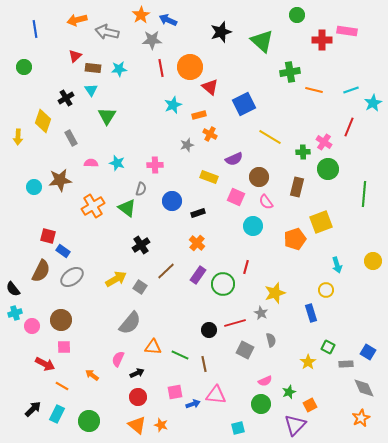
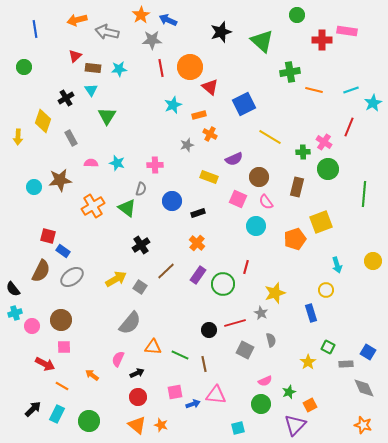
pink square at (236, 197): moved 2 px right, 2 px down
cyan circle at (253, 226): moved 3 px right
orange star at (361, 418): moved 2 px right, 7 px down; rotated 30 degrees counterclockwise
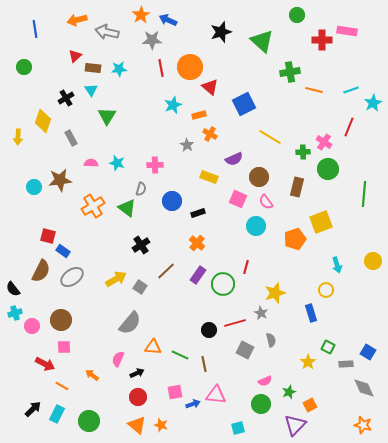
gray star at (187, 145): rotated 24 degrees counterclockwise
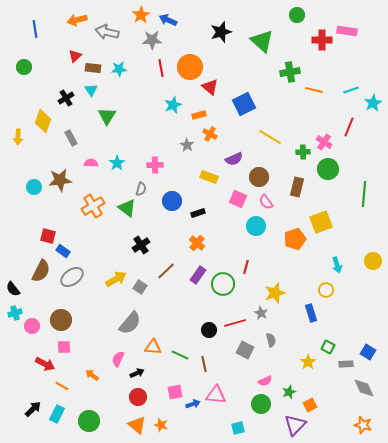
cyan star at (117, 163): rotated 21 degrees clockwise
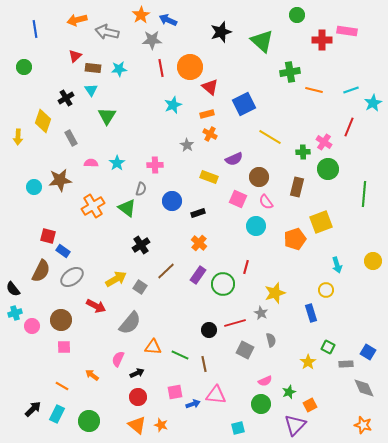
orange rectangle at (199, 115): moved 8 px right, 1 px up
orange cross at (197, 243): moved 2 px right
red arrow at (45, 364): moved 51 px right, 58 px up
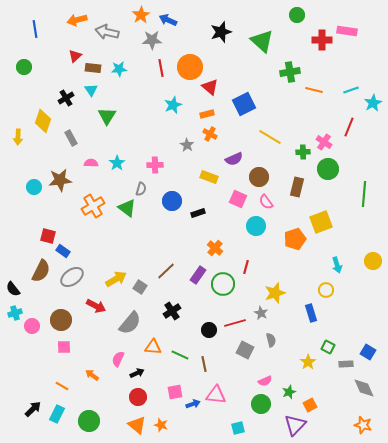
orange cross at (199, 243): moved 16 px right, 5 px down
black cross at (141, 245): moved 31 px right, 66 px down
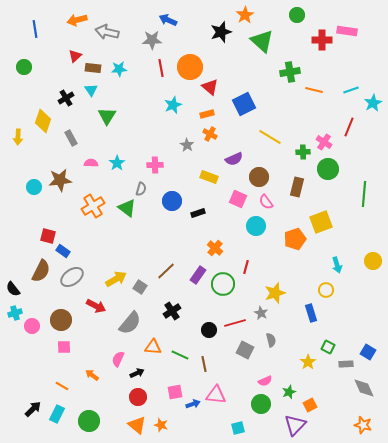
orange star at (141, 15): moved 104 px right
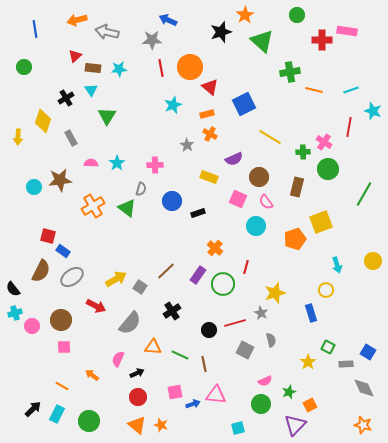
cyan star at (373, 103): moved 8 px down; rotated 24 degrees counterclockwise
red line at (349, 127): rotated 12 degrees counterclockwise
green line at (364, 194): rotated 25 degrees clockwise
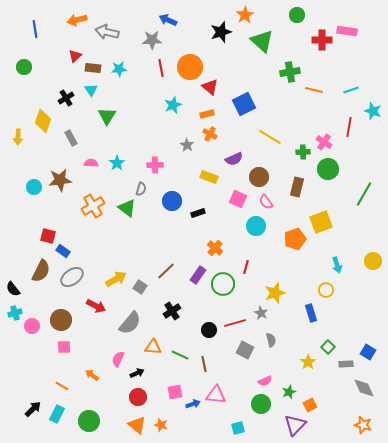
green square at (328, 347): rotated 16 degrees clockwise
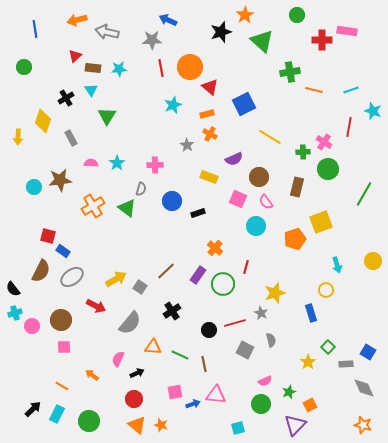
red circle at (138, 397): moved 4 px left, 2 px down
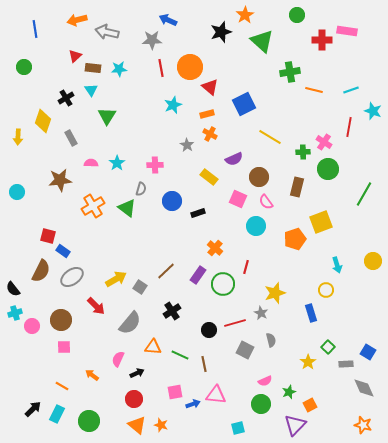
yellow rectangle at (209, 177): rotated 18 degrees clockwise
cyan circle at (34, 187): moved 17 px left, 5 px down
red arrow at (96, 306): rotated 18 degrees clockwise
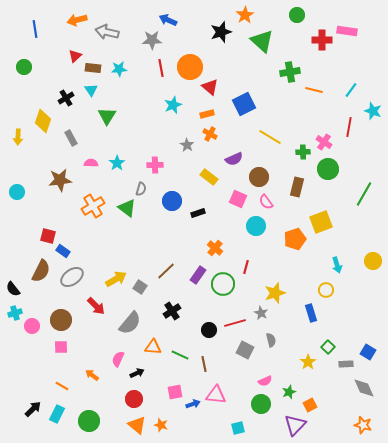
cyan line at (351, 90): rotated 35 degrees counterclockwise
pink square at (64, 347): moved 3 px left
